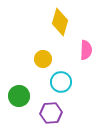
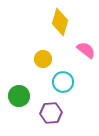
pink semicircle: rotated 54 degrees counterclockwise
cyan circle: moved 2 px right
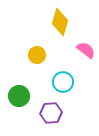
yellow circle: moved 6 px left, 4 px up
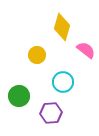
yellow diamond: moved 2 px right, 5 px down
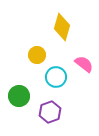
pink semicircle: moved 2 px left, 14 px down
cyan circle: moved 7 px left, 5 px up
purple hexagon: moved 1 px left, 1 px up; rotated 15 degrees counterclockwise
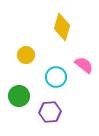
yellow circle: moved 11 px left
pink semicircle: moved 1 px down
purple hexagon: rotated 15 degrees clockwise
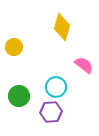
yellow circle: moved 12 px left, 8 px up
cyan circle: moved 10 px down
purple hexagon: moved 1 px right
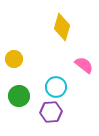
yellow circle: moved 12 px down
